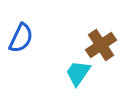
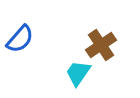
blue semicircle: moved 1 px left, 1 px down; rotated 16 degrees clockwise
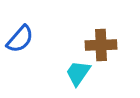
brown cross: rotated 32 degrees clockwise
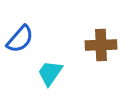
cyan trapezoid: moved 28 px left
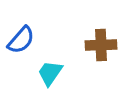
blue semicircle: moved 1 px right, 1 px down
